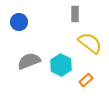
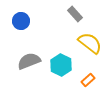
gray rectangle: rotated 42 degrees counterclockwise
blue circle: moved 2 px right, 1 px up
orange rectangle: moved 2 px right
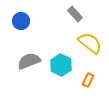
orange rectangle: rotated 24 degrees counterclockwise
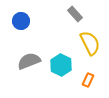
yellow semicircle: rotated 25 degrees clockwise
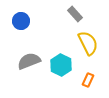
yellow semicircle: moved 2 px left
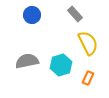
blue circle: moved 11 px right, 6 px up
gray semicircle: moved 2 px left; rotated 10 degrees clockwise
cyan hexagon: rotated 15 degrees clockwise
orange rectangle: moved 2 px up
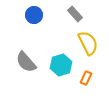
blue circle: moved 2 px right
gray semicircle: moved 1 px left, 1 px down; rotated 120 degrees counterclockwise
orange rectangle: moved 2 px left
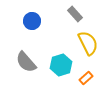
blue circle: moved 2 px left, 6 px down
orange rectangle: rotated 24 degrees clockwise
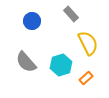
gray rectangle: moved 4 px left
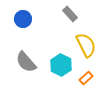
gray rectangle: moved 1 px left
blue circle: moved 9 px left, 2 px up
yellow semicircle: moved 2 px left, 2 px down
cyan hexagon: rotated 15 degrees counterclockwise
